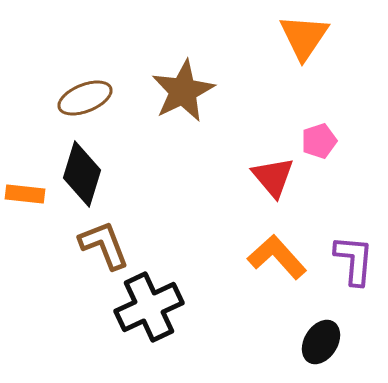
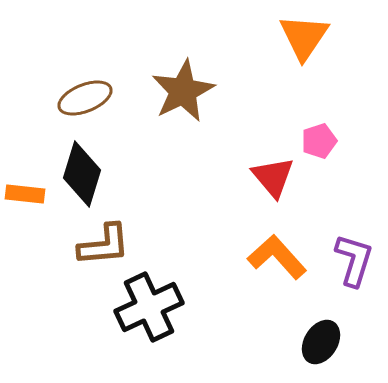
brown L-shape: rotated 106 degrees clockwise
purple L-shape: rotated 12 degrees clockwise
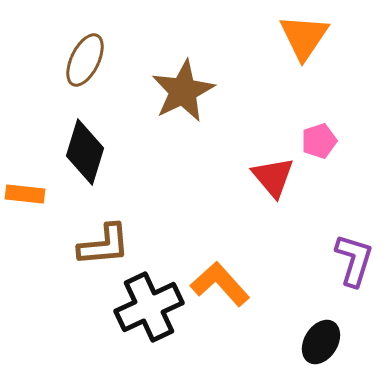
brown ellipse: moved 38 px up; rotated 42 degrees counterclockwise
black diamond: moved 3 px right, 22 px up
orange L-shape: moved 57 px left, 27 px down
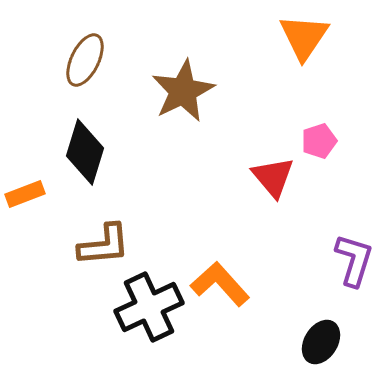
orange rectangle: rotated 27 degrees counterclockwise
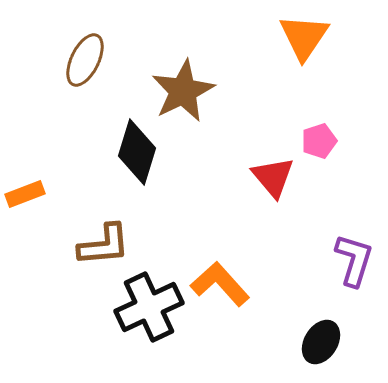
black diamond: moved 52 px right
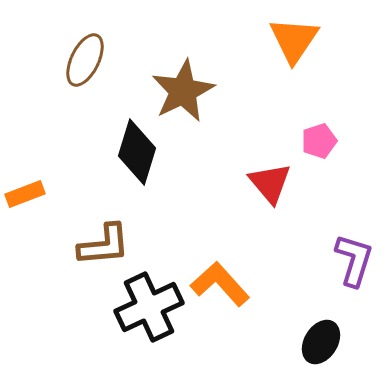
orange triangle: moved 10 px left, 3 px down
red triangle: moved 3 px left, 6 px down
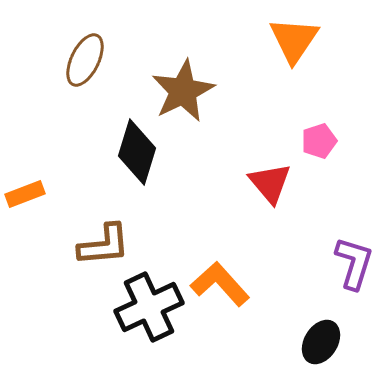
purple L-shape: moved 3 px down
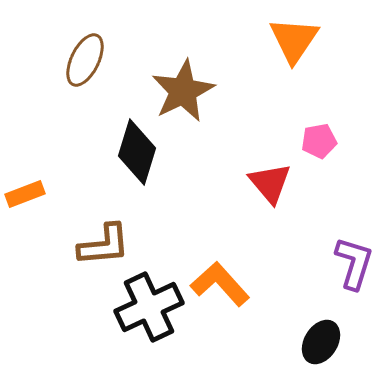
pink pentagon: rotated 8 degrees clockwise
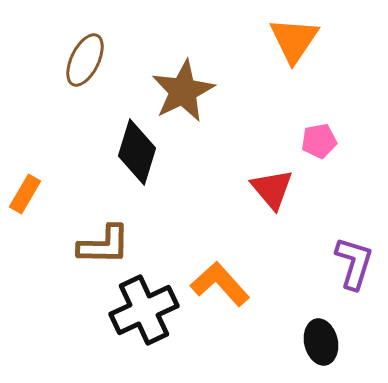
red triangle: moved 2 px right, 6 px down
orange rectangle: rotated 39 degrees counterclockwise
brown L-shape: rotated 6 degrees clockwise
black cross: moved 5 px left, 3 px down
black ellipse: rotated 45 degrees counterclockwise
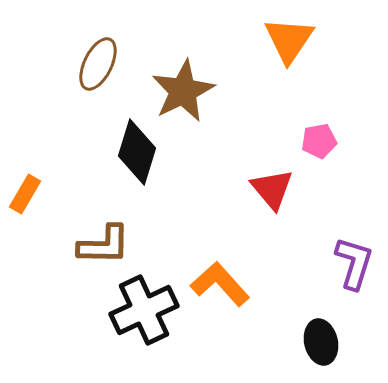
orange triangle: moved 5 px left
brown ellipse: moved 13 px right, 4 px down
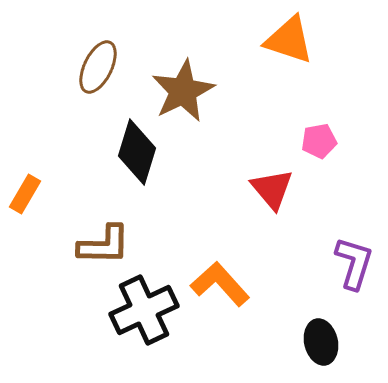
orange triangle: rotated 46 degrees counterclockwise
brown ellipse: moved 3 px down
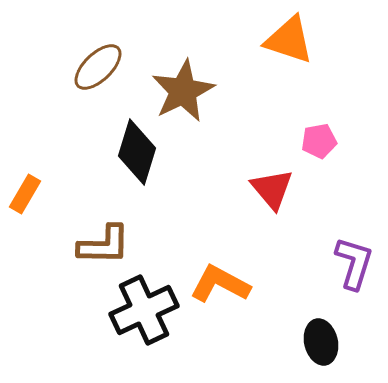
brown ellipse: rotated 20 degrees clockwise
orange L-shape: rotated 20 degrees counterclockwise
